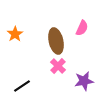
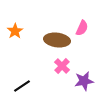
orange star: moved 3 px up
brown ellipse: moved 1 px right, 1 px up; rotated 70 degrees counterclockwise
pink cross: moved 4 px right
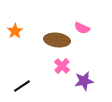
pink semicircle: rotated 91 degrees clockwise
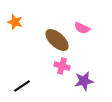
orange star: moved 9 px up; rotated 21 degrees counterclockwise
brown ellipse: rotated 35 degrees clockwise
pink cross: rotated 28 degrees counterclockwise
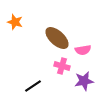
pink semicircle: moved 1 px right, 22 px down; rotated 35 degrees counterclockwise
brown ellipse: moved 2 px up
black line: moved 11 px right
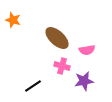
orange star: moved 2 px left, 2 px up
pink semicircle: moved 4 px right
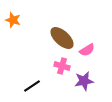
brown ellipse: moved 5 px right
pink semicircle: rotated 21 degrees counterclockwise
black line: moved 1 px left
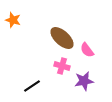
pink semicircle: rotated 84 degrees clockwise
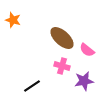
pink semicircle: rotated 14 degrees counterclockwise
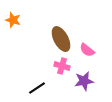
brown ellipse: moved 1 px left, 1 px down; rotated 20 degrees clockwise
black line: moved 5 px right, 2 px down
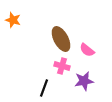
black line: moved 7 px right; rotated 36 degrees counterclockwise
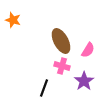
brown ellipse: moved 2 px down
pink semicircle: moved 1 px right; rotated 98 degrees counterclockwise
purple star: rotated 24 degrees counterclockwise
